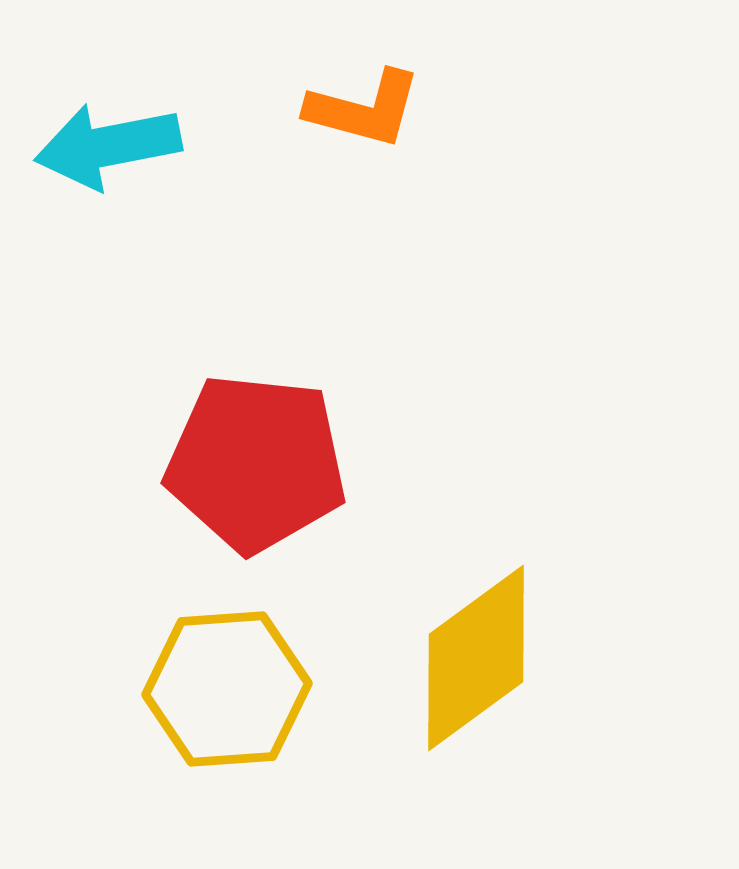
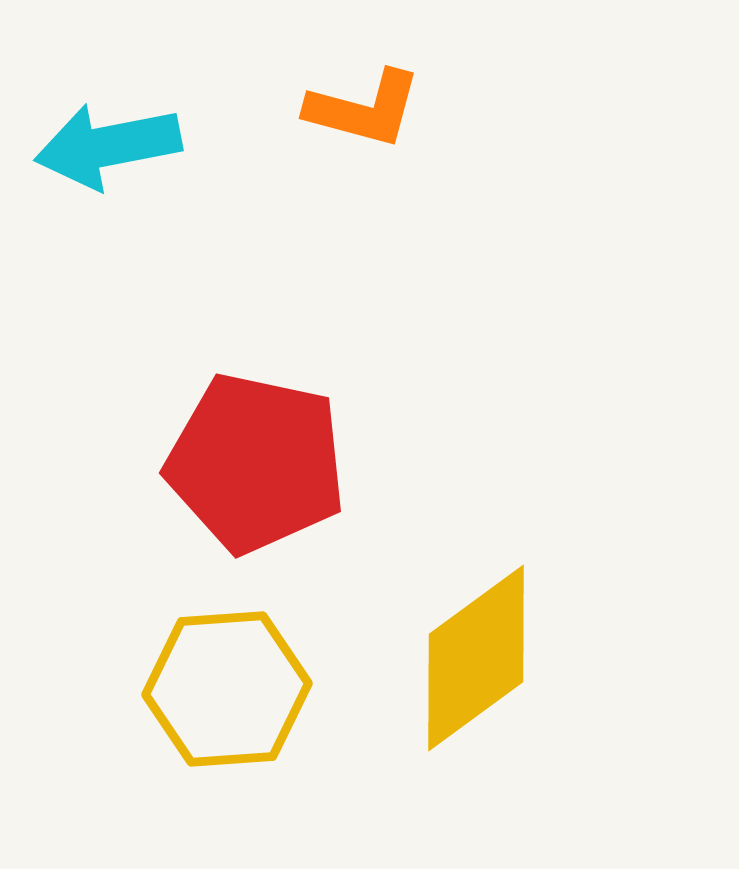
red pentagon: rotated 6 degrees clockwise
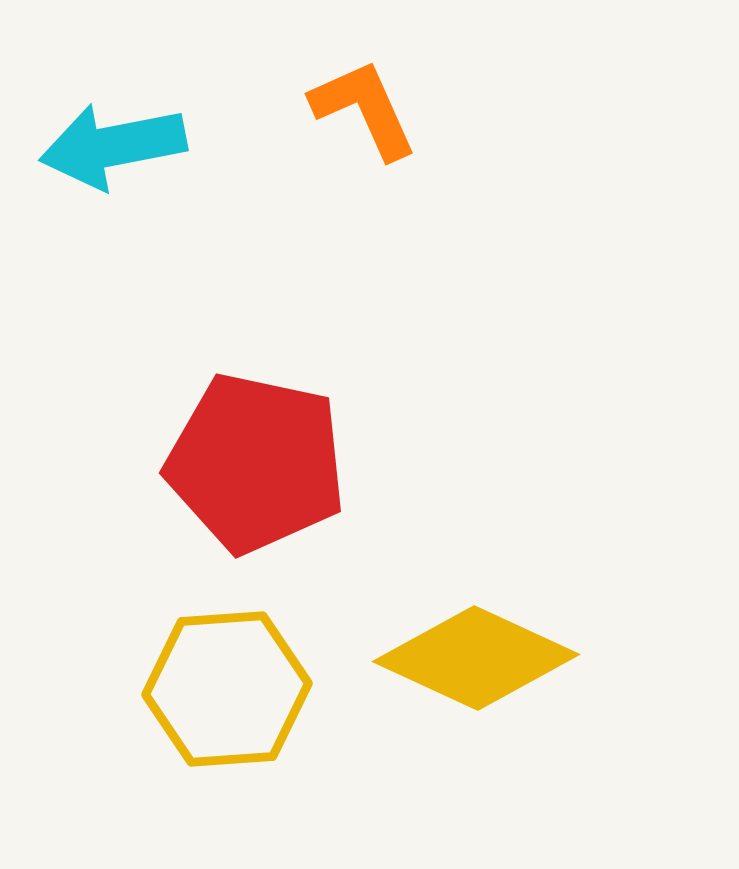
orange L-shape: rotated 129 degrees counterclockwise
cyan arrow: moved 5 px right
yellow diamond: rotated 61 degrees clockwise
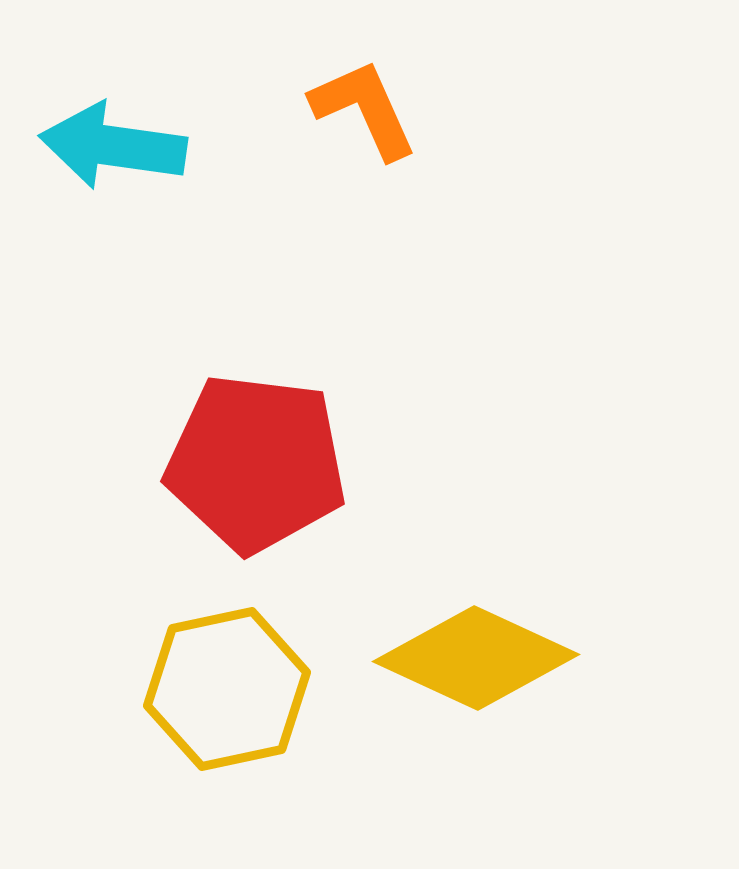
cyan arrow: rotated 19 degrees clockwise
red pentagon: rotated 5 degrees counterclockwise
yellow hexagon: rotated 8 degrees counterclockwise
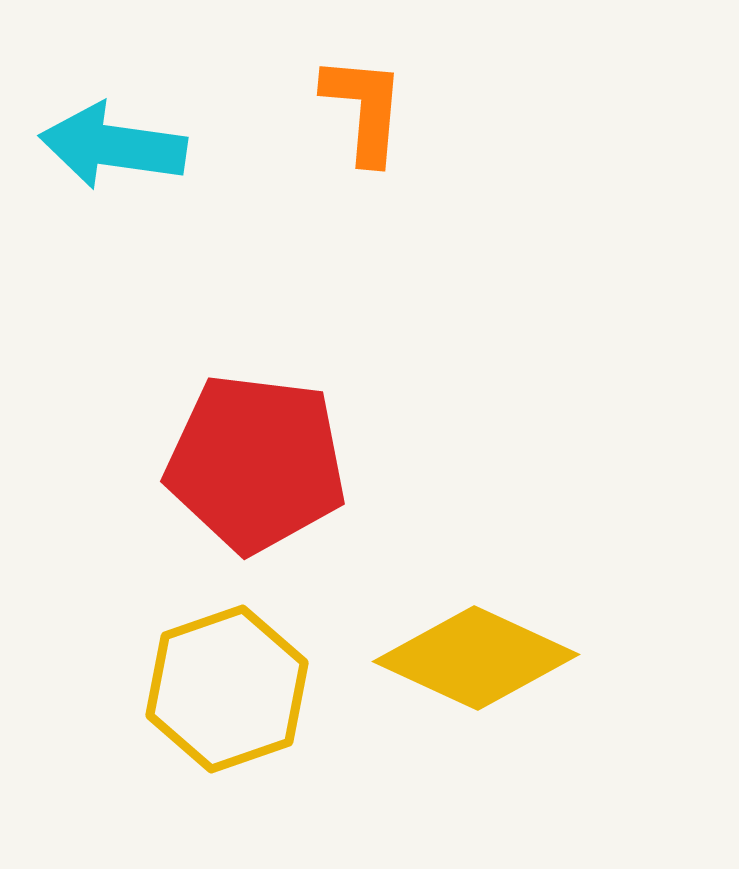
orange L-shape: rotated 29 degrees clockwise
yellow hexagon: rotated 7 degrees counterclockwise
